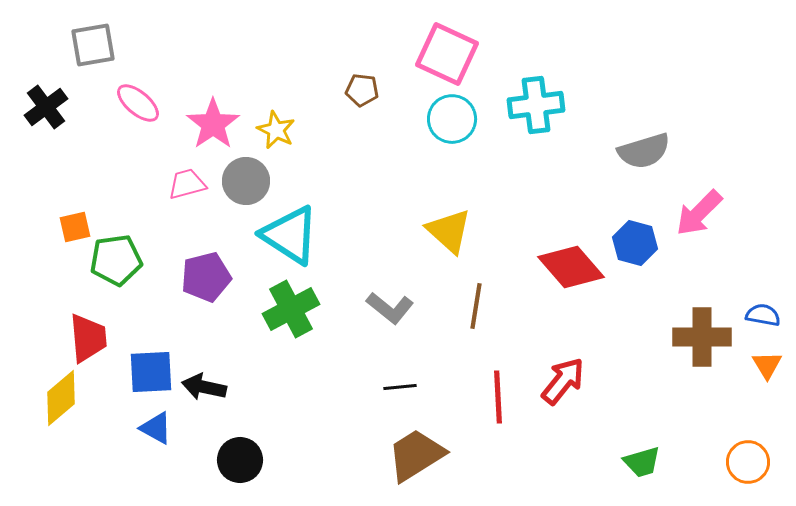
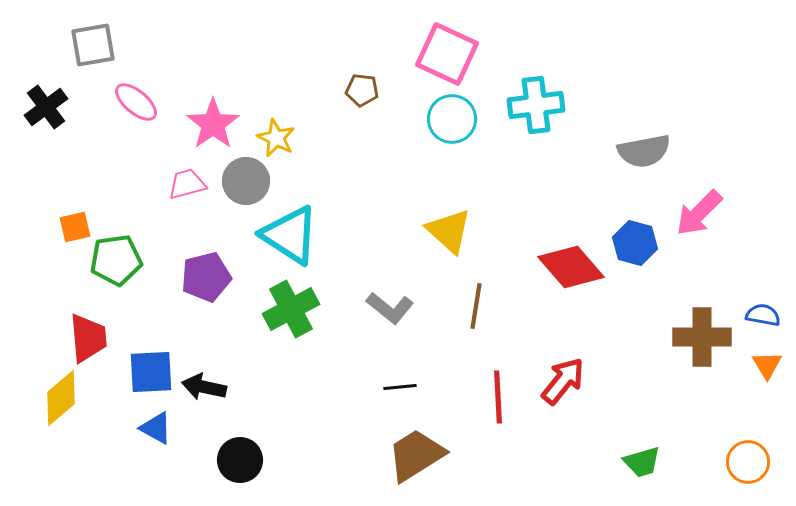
pink ellipse: moved 2 px left, 1 px up
yellow star: moved 8 px down
gray semicircle: rotated 6 degrees clockwise
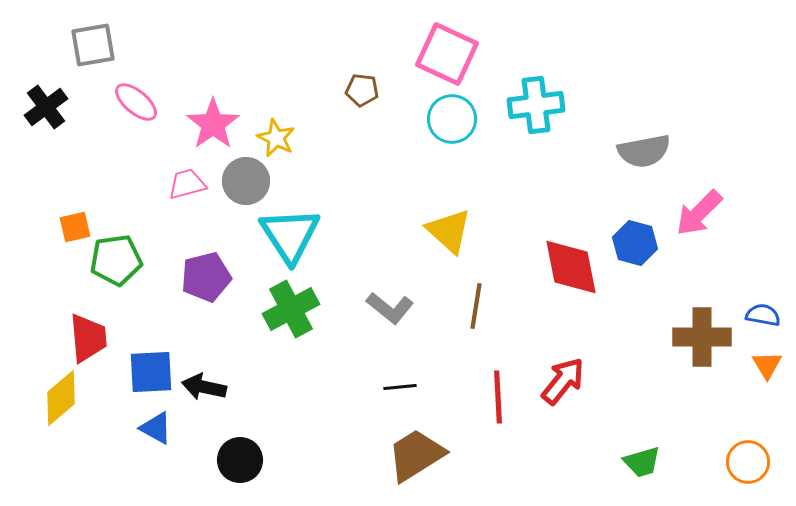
cyan triangle: rotated 24 degrees clockwise
red diamond: rotated 30 degrees clockwise
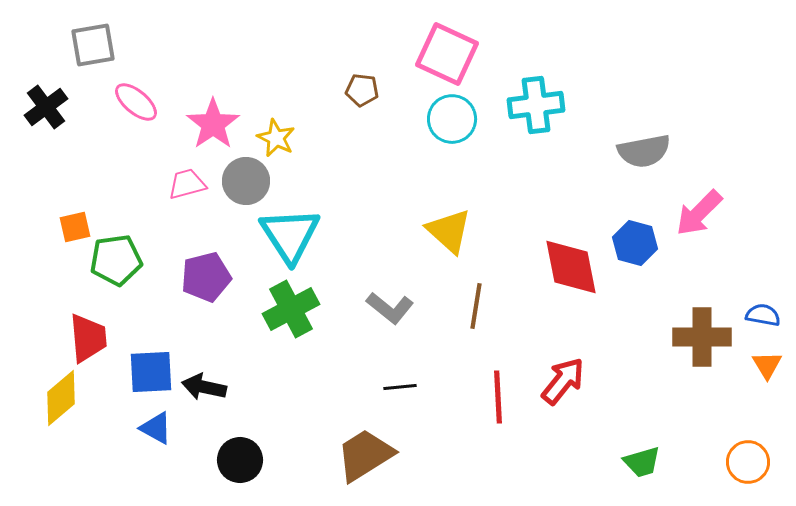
brown trapezoid: moved 51 px left
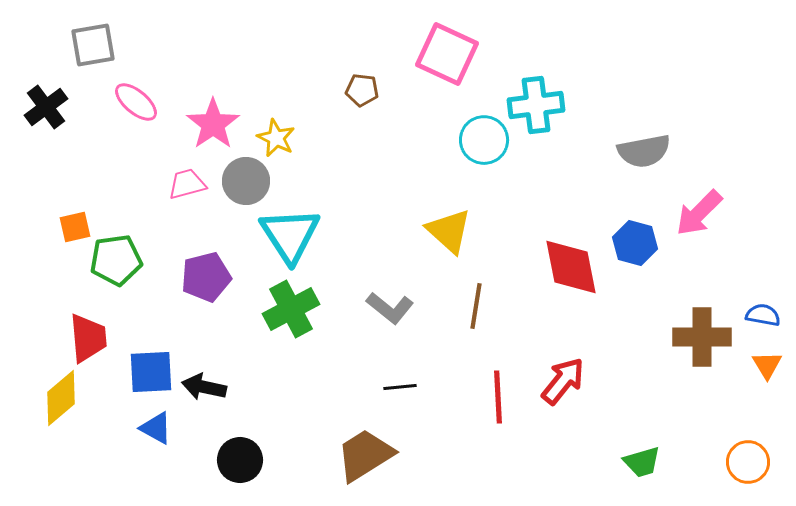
cyan circle: moved 32 px right, 21 px down
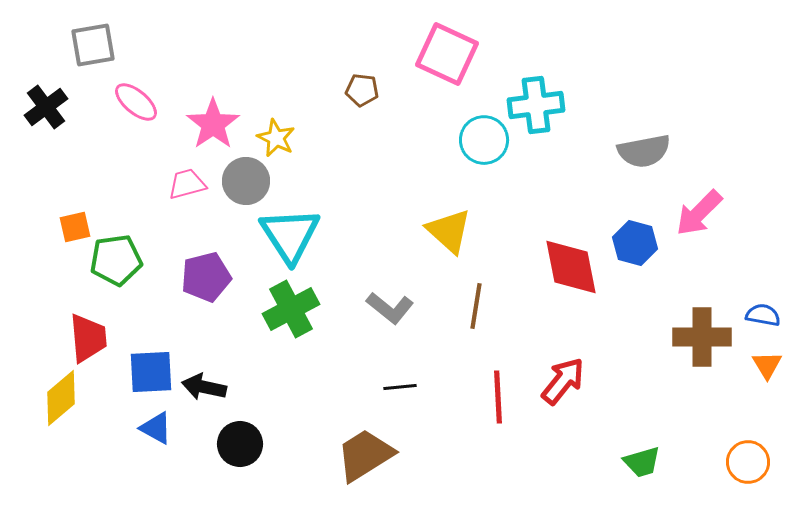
black circle: moved 16 px up
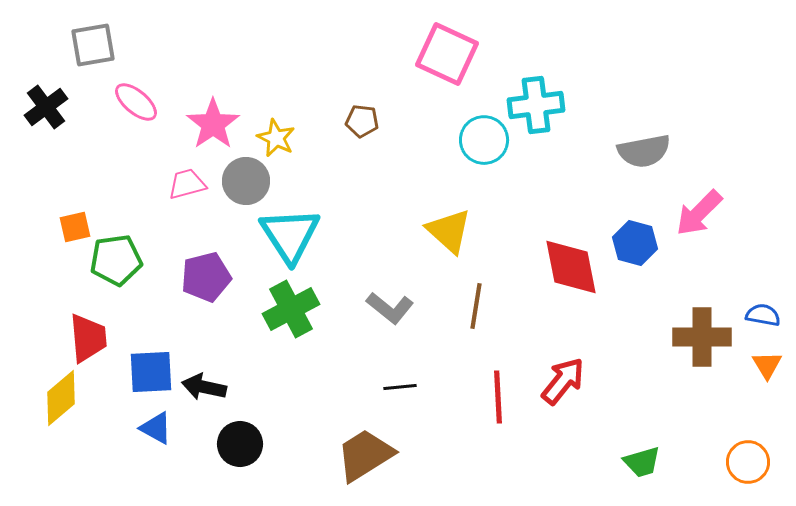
brown pentagon: moved 31 px down
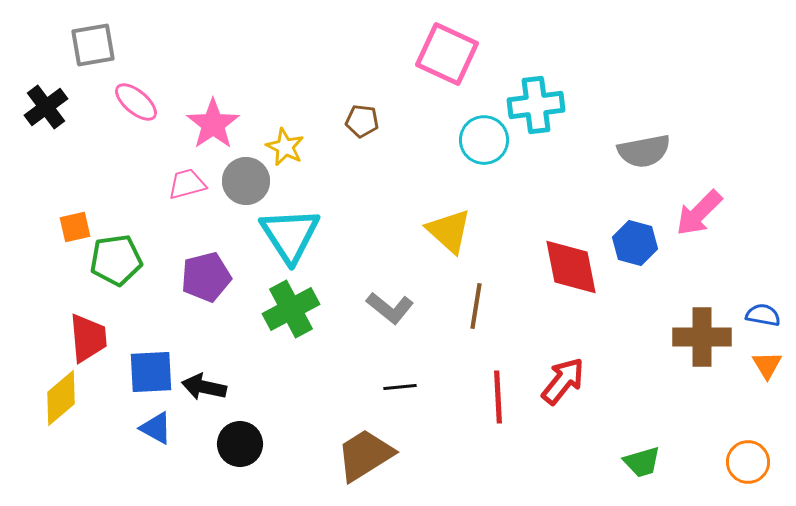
yellow star: moved 9 px right, 9 px down
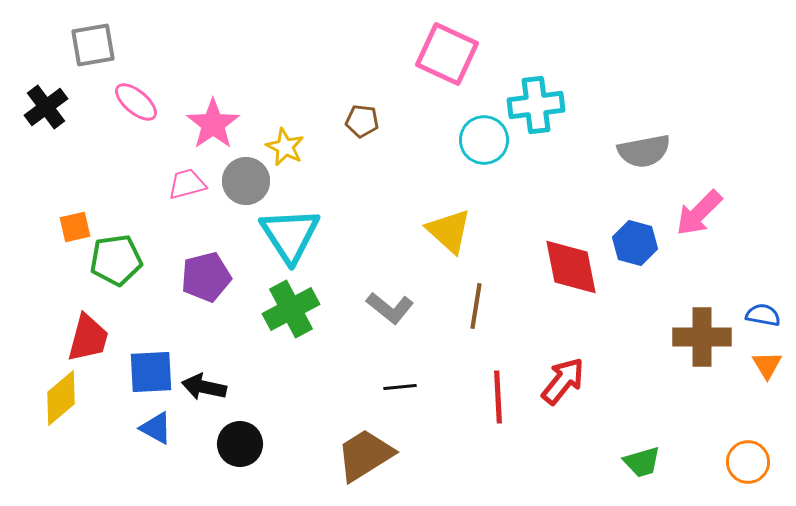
red trapezoid: rotated 20 degrees clockwise
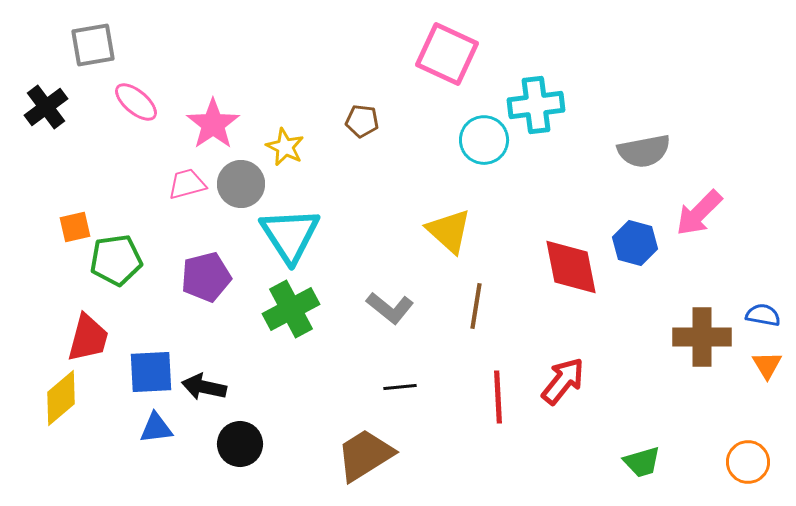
gray circle: moved 5 px left, 3 px down
blue triangle: rotated 36 degrees counterclockwise
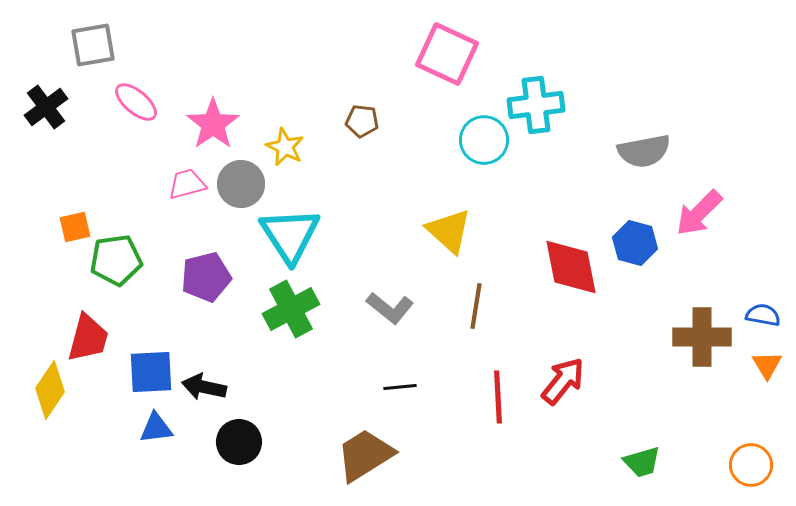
yellow diamond: moved 11 px left, 8 px up; rotated 16 degrees counterclockwise
black circle: moved 1 px left, 2 px up
orange circle: moved 3 px right, 3 px down
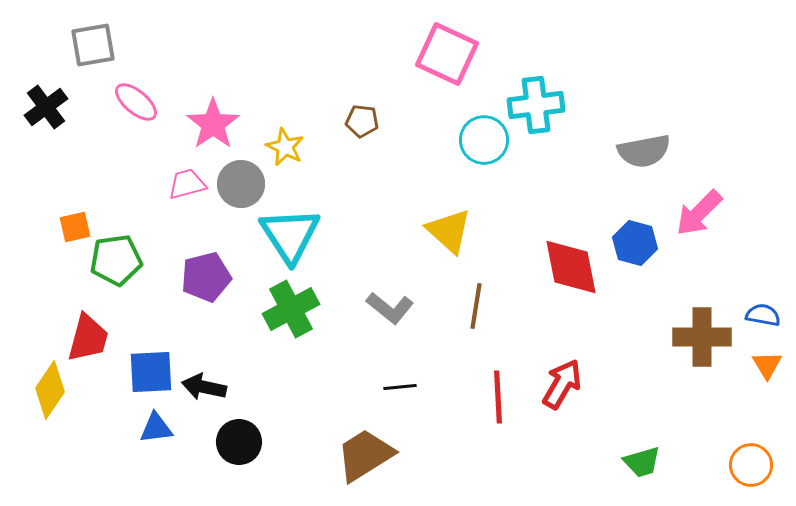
red arrow: moved 1 px left, 3 px down; rotated 9 degrees counterclockwise
